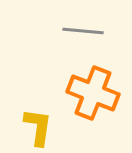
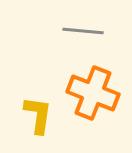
yellow L-shape: moved 12 px up
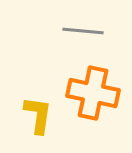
orange cross: rotated 9 degrees counterclockwise
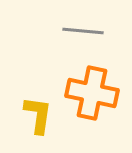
orange cross: moved 1 px left
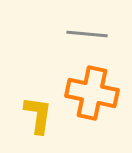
gray line: moved 4 px right, 3 px down
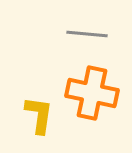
yellow L-shape: moved 1 px right
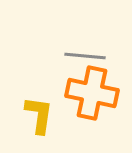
gray line: moved 2 px left, 22 px down
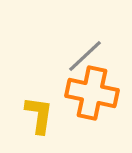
gray line: rotated 48 degrees counterclockwise
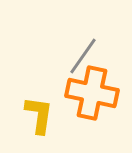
gray line: moved 2 px left; rotated 12 degrees counterclockwise
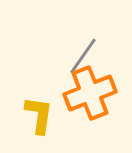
orange cross: moved 2 px left; rotated 33 degrees counterclockwise
